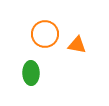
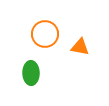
orange triangle: moved 3 px right, 2 px down
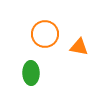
orange triangle: moved 1 px left
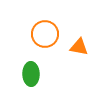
green ellipse: moved 1 px down
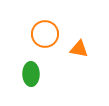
orange triangle: moved 2 px down
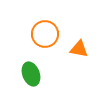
green ellipse: rotated 20 degrees counterclockwise
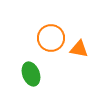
orange circle: moved 6 px right, 4 px down
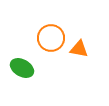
green ellipse: moved 9 px left, 6 px up; rotated 40 degrees counterclockwise
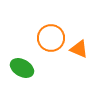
orange triangle: rotated 12 degrees clockwise
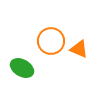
orange circle: moved 3 px down
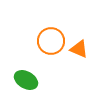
green ellipse: moved 4 px right, 12 px down
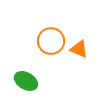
green ellipse: moved 1 px down
